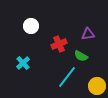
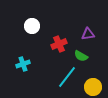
white circle: moved 1 px right
cyan cross: moved 1 px down; rotated 24 degrees clockwise
yellow circle: moved 4 px left, 1 px down
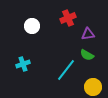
red cross: moved 9 px right, 26 px up
green semicircle: moved 6 px right, 1 px up
cyan line: moved 1 px left, 7 px up
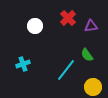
red cross: rotated 21 degrees counterclockwise
white circle: moved 3 px right
purple triangle: moved 3 px right, 8 px up
green semicircle: rotated 24 degrees clockwise
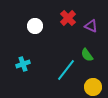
purple triangle: rotated 32 degrees clockwise
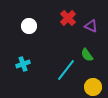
white circle: moved 6 px left
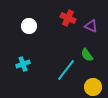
red cross: rotated 21 degrees counterclockwise
